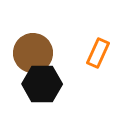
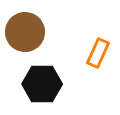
brown circle: moved 8 px left, 21 px up
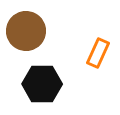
brown circle: moved 1 px right, 1 px up
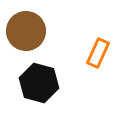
black hexagon: moved 3 px left, 1 px up; rotated 15 degrees clockwise
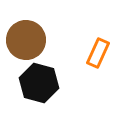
brown circle: moved 9 px down
